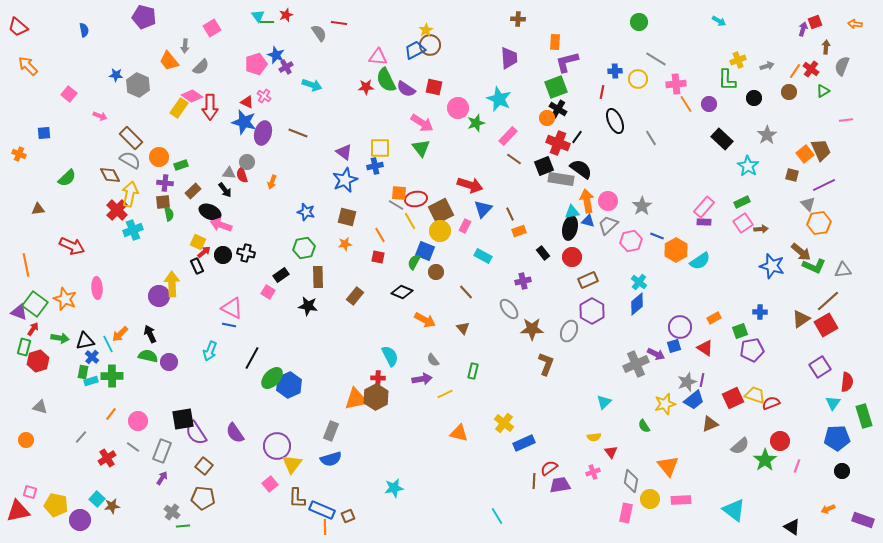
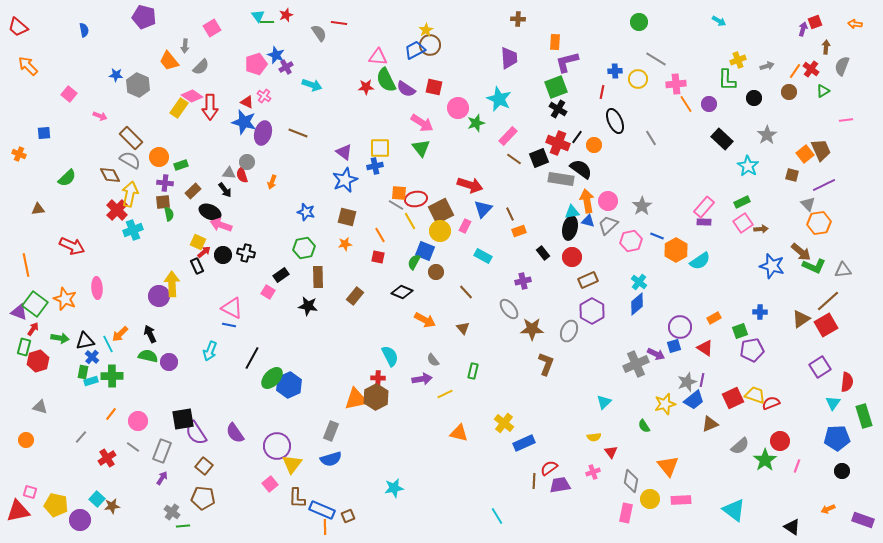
orange circle at (547, 118): moved 47 px right, 27 px down
black square at (544, 166): moved 5 px left, 8 px up
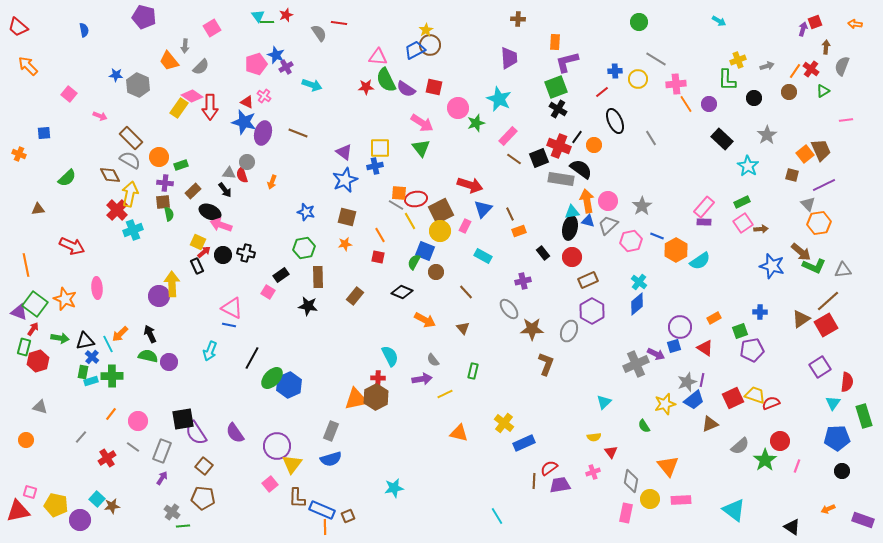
red line at (602, 92): rotated 40 degrees clockwise
red cross at (558, 143): moved 1 px right, 3 px down
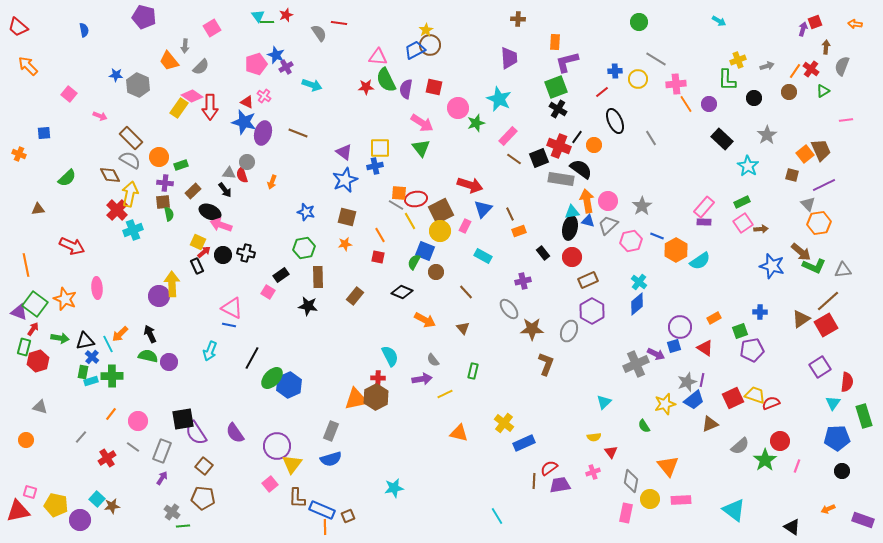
purple semicircle at (406, 89): rotated 66 degrees clockwise
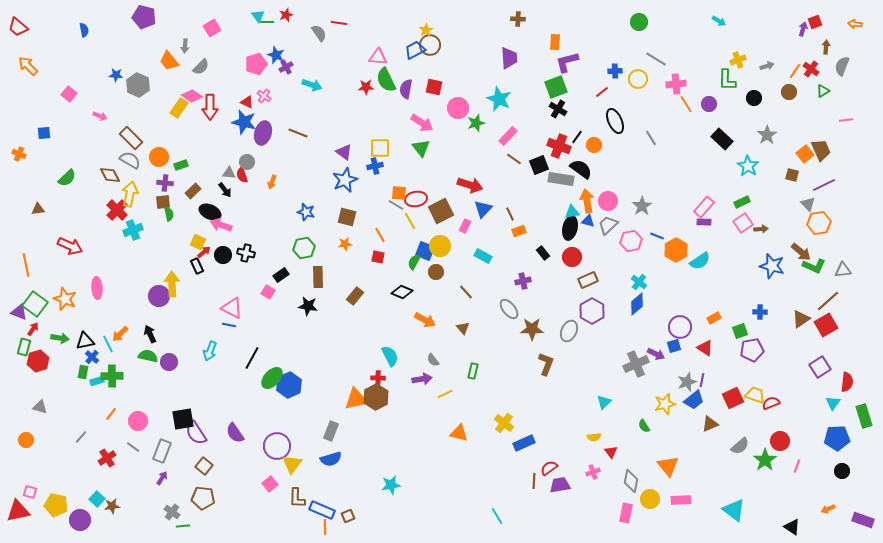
black square at (539, 158): moved 7 px down
yellow circle at (440, 231): moved 15 px down
red arrow at (72, 246): moved 2 px left
cyan rectangle at (91, 381): moved 6 px right
cyan star at (394, 488): moved 3 px left, 3 px up
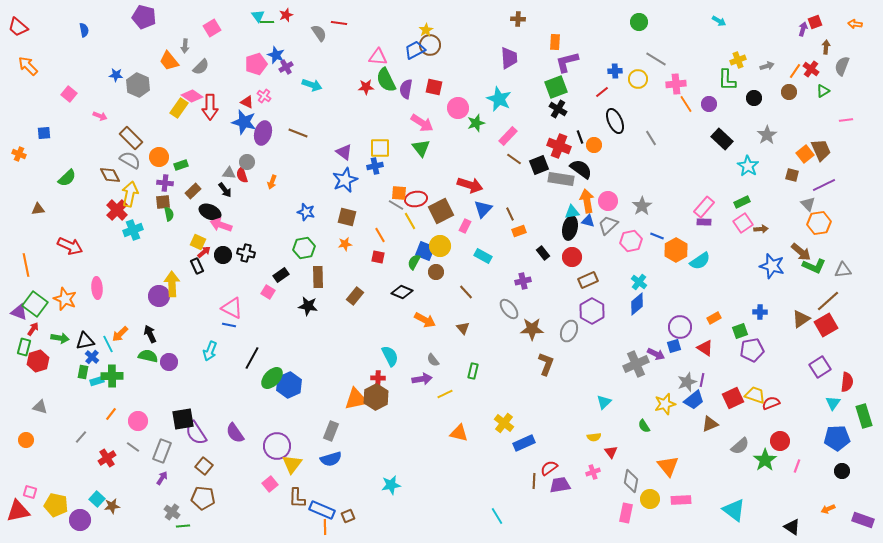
black line at (577, 137): moved 3 px right; rotated 56 degrees counterclockwise
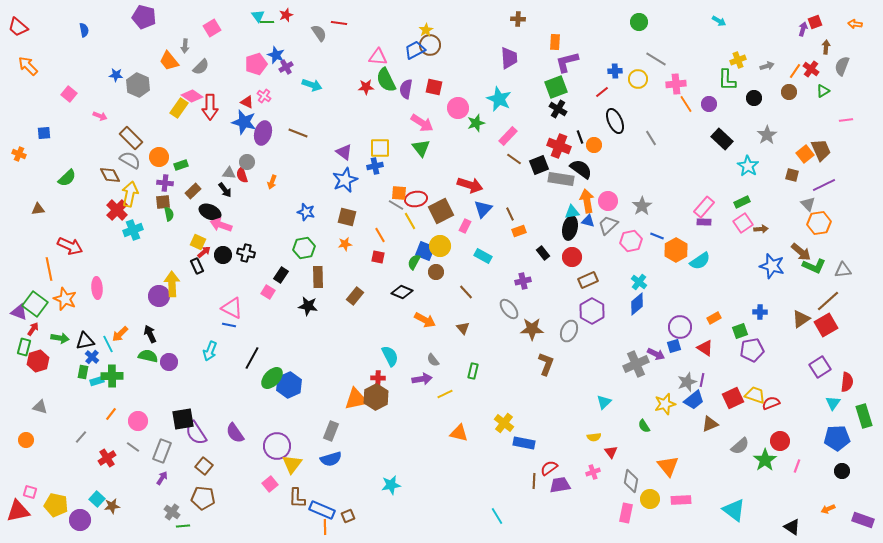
orange line at (26, 265): moved 23 px right, 4 px down
black rectangle at (281, 275): rotated 21 degrees counterclockwise
blue rectangle at (524, 443): rotated 35 degrees clockwise
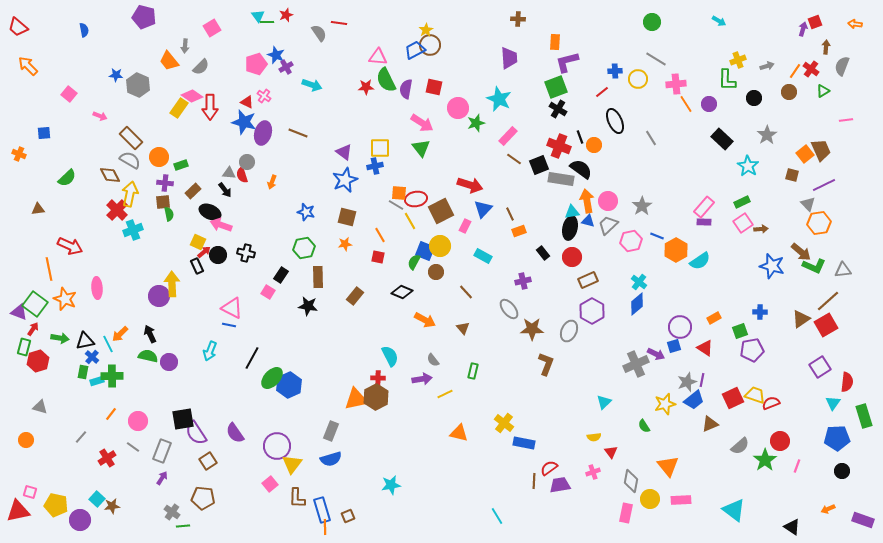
green circle at (639, 22): moved 13 px right
black circle at (223, 255): moved 5 px left
brown square at (204, 466): moved 4 px right, 5 px up; rotated 18 degrees clockwise
blue rectangle at (322, 510): rotated 50 degrees clockwise
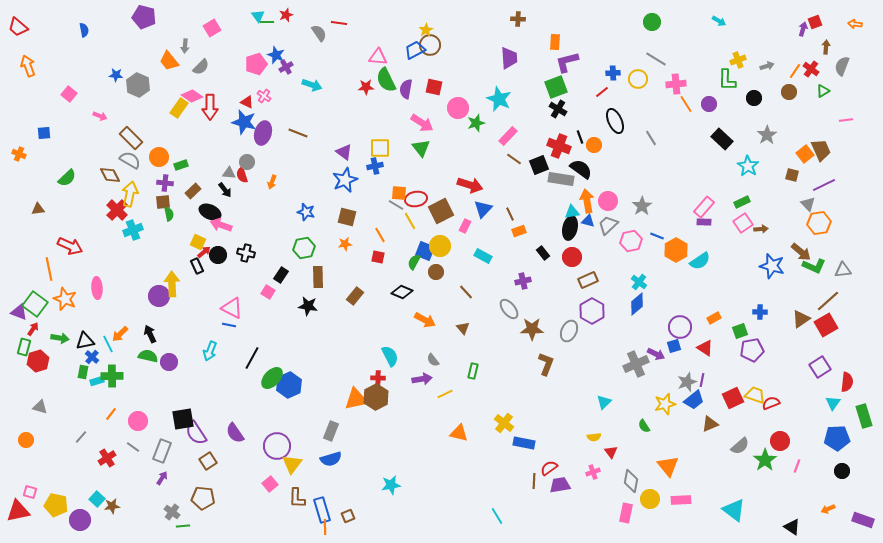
orange arrow at (28, 66): rotated 25 degrees clockwise
blue cross at (615, 71): moved 2 px left, 2 px down
